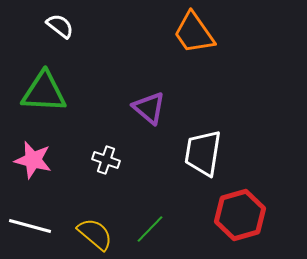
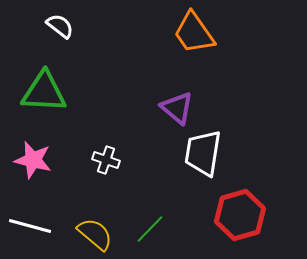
purple triangle: moved 28 px right
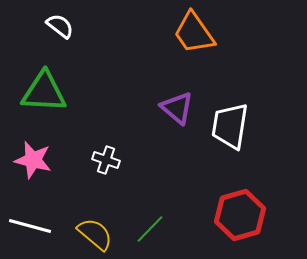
white trapezoid: moved 27 px right, 27 px up
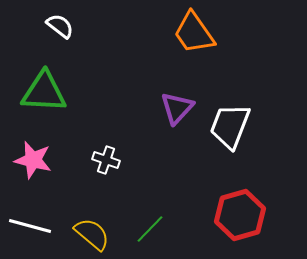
purple triangle: rotated 33 degrees clockwise
white trapezoid: rotated 12 degrees clockwise
yellow semicircle: moved 3 px left
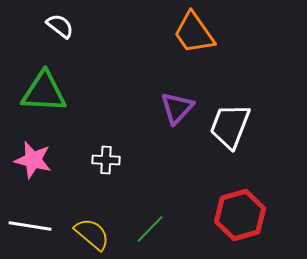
white cross: rotated 16 degrees counterclockwise
white line: rotated 6 degrees counterclockwise
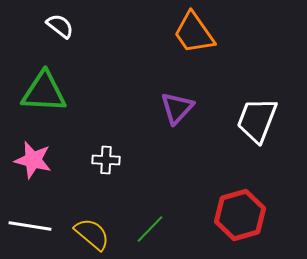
white trapezoid: moved 27 px right, 6 px up
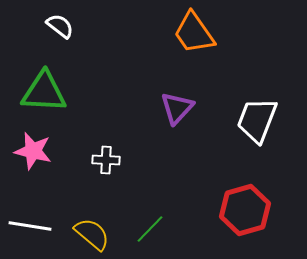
pink star: moved 9 px up
red hexagon: moved 5 px right, 5 px up
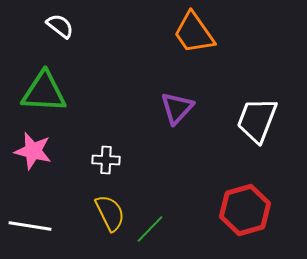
yellow semicircle: moved 18 px right, 21 px up; rotated 24 degrees clockwise
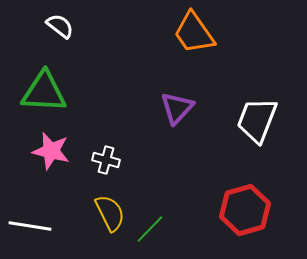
pink star: moved 18 px right
white cross: rotated 12 degrees clockwise
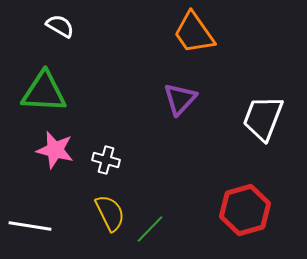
white semicircle: rotated 8 degrees counterclockwise
purple triangle: moved 3 px right, 9 px up
white trapezoid: moved 6 px right, 2 px up
pink star: moved 4 px right, 1 px up
